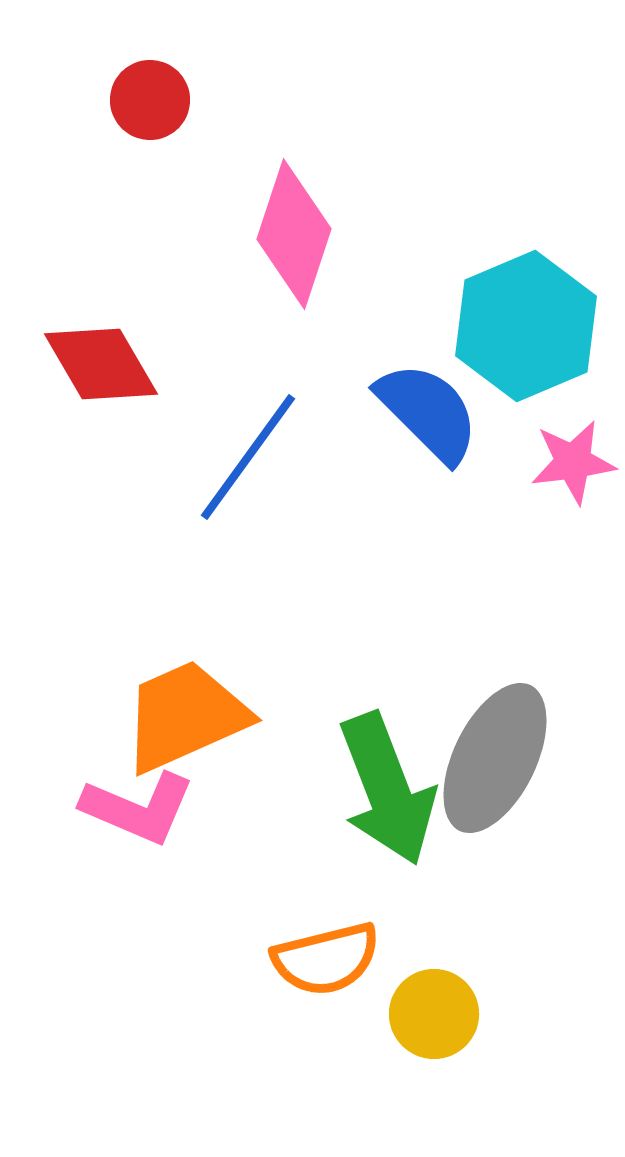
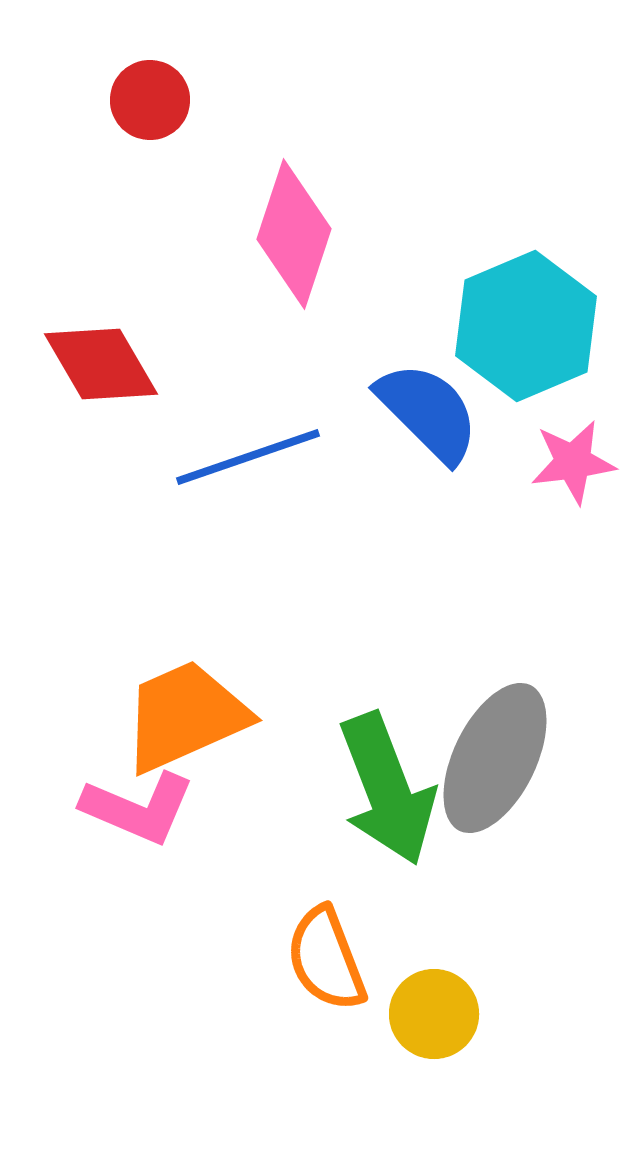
blue line: rotated 35 degrees clockwise
orange semicircle: rotated 83 degrees clockwise
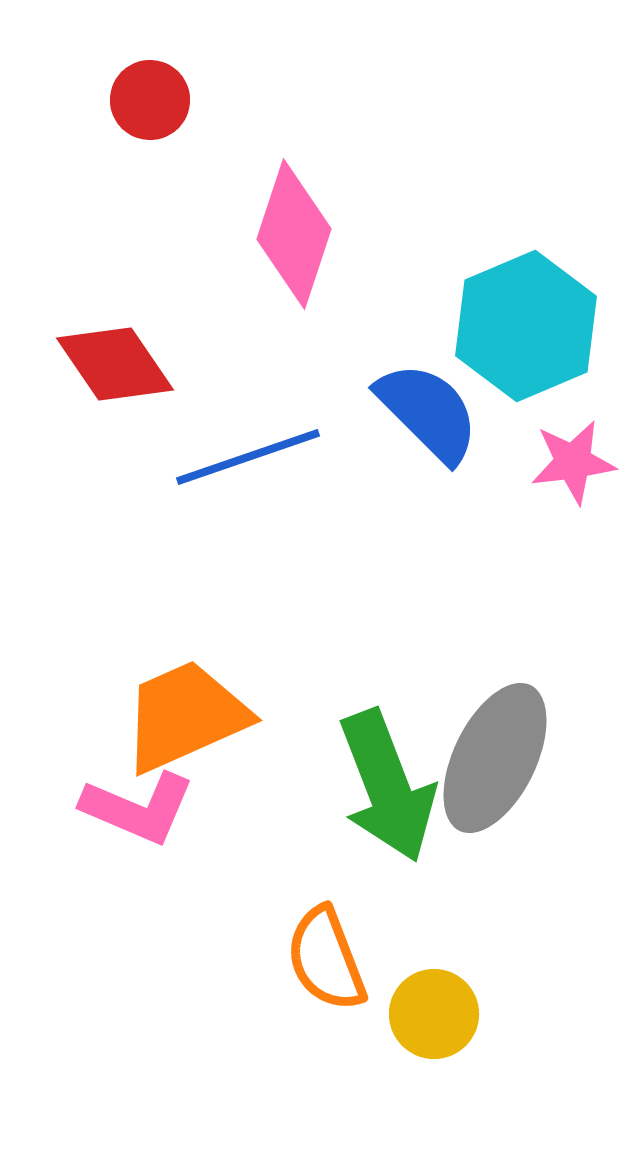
red diamond: moved 14 px right; rotated 4 degrees counterclockwise
green arrow: moved 3 px up
